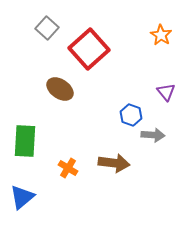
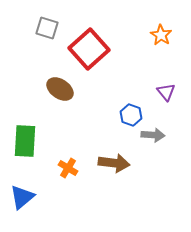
gray square: rotated 25 degrees counterclockwise
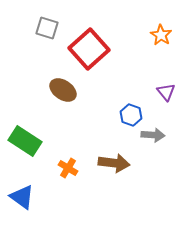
brown ellipse: moved 3 px right, 1 px down
green rectangle: rotated 60 degrees counterclockwise
blue triangle: rotated 44 degrees counterclockwise
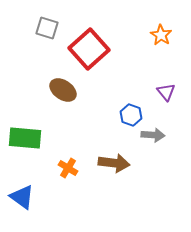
green rectangle: moved 3 px up; rotated 28 degrees counterclockwise
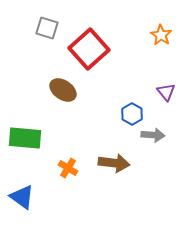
blue hexagon: moved 1 px right, 1 px up; rotated 10 degrees clockwise
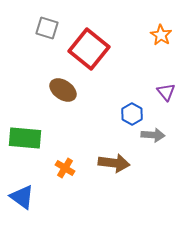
red square: rotated 9 degrees counterclockwise
orange cross: moved 3 px left
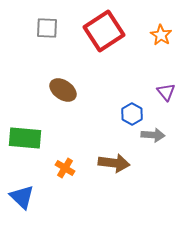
gray square: rotated 15 degrees counterclockwise
red square: moved 15 px right, 18 px up; rotated 18 degrees clockwise
blue triangle: rotated 8 degrees clockwise
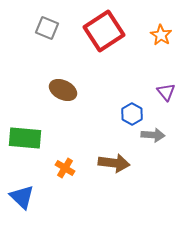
gray square: rotated 20 degrees clockwise
brown ellipse: rotated 8 degrees counterclockwise
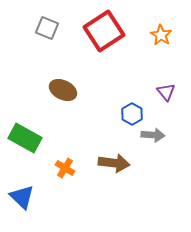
green rectangle: rotated 24 degrees clockwise
